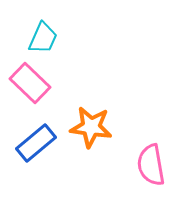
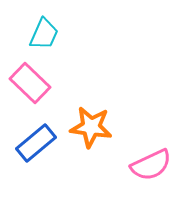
cyan trapezoid: moved 1 px right, 4 px up
pink semicircle: rotated 105 degrees counterclockwise
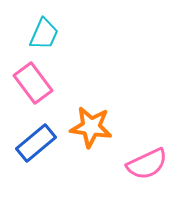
pink rectangle: moved 3 px right; rotated 9 degrees clockwise
pink semicircle: moved 4 px left, 1 px up
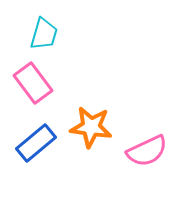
cyan trapezoid: rotated 8 degrees counterclockwise
pink semicircle: moved 13 px up
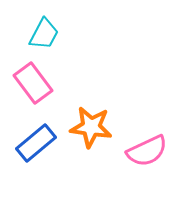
cyan trapezoid: rotated 12 degrees clockwise
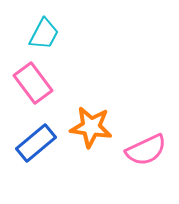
pink semicircle: moved 1 px left, 1 px up
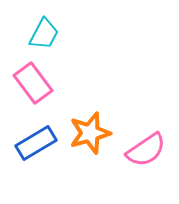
orange star: moved 1 px left, 6 px down; rotated 24 degrees counterclockwise
blue rectangle: rotated 9 degrees clockwise
pink semicircle: rotated 9 degrees counterclockwise
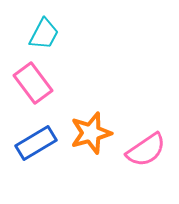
orange star: moved 1 px right
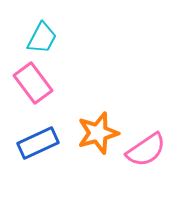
cyan trapezoid: moved 2 px left, 4 px down
orange star: moved 7 px right
blue rectangle: moved 2 px right; rotated 6 degrees clockwise
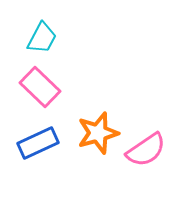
pink rectangle: moved 7 px right, 4 px down; rotated 9 degrees counterclockwise
